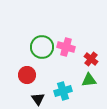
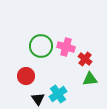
green circle: moved 1 px left, 1 px up
red cross: moved 6 px left
red circle: moved 1 px left, 1 px down
green triangle: moved 1 px right, 1 px up
cyan cross: moved 5 px left, 3 px down; rotated 18 degrees counterclockwise
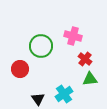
pink cross: moved 7 px right, 11 px up
red circle: moved 6 px left, 7 px up
cyan cross: moved 6 px right
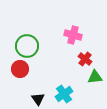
pink cross: moved 1 px up
green circle: moved 14 px left
green triangle: moved 5 px right, 2 px up
